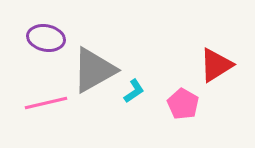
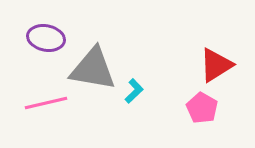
gray triangle: moved 1 px left, 1 px up; rotated 39 degrees clockwise
cyan L-shape: rotated 10 degrees counterclockwise
pink pentagon: moved 19 px right, 4 px down
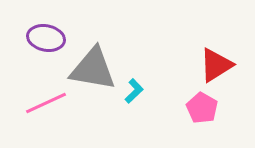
pink line: rotated 12 degrees counterclockwise
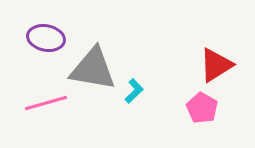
pink line: rotated 9 degrees clockwise
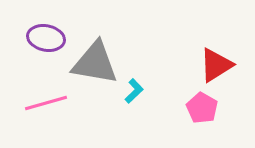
gray triangle: moved 2 px right, 6 px up
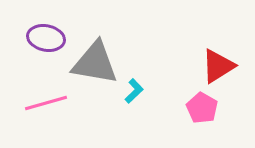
red triangle: moved 2 px right, 1 px down
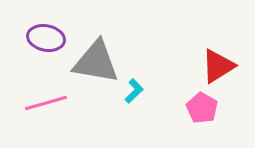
gray triangle: moved 1 px right, 1 px up
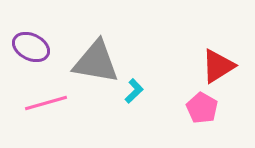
purple ellipse: moved 15 px left, 9 px down; rotated 15 degrees clockwise
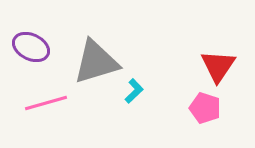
gray triangle: rotated 27 degrees counterclockwise
red triangle: rotated 24 degrees counterclockwise
pink pentagon: moved 3 px right; rotated 12 degrees counterclockwise
